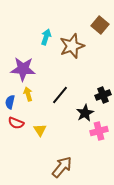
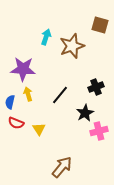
brown square: rotated 24 degrees counterclockwise
black cross: moved 7 px left, 8 px up
yellow triangle: moved 1 px left, 1 px up
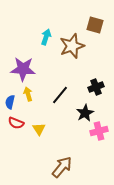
brown square: moved 5 px left
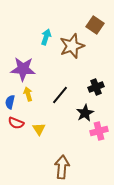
brown square: rotated 18 degrees clockwise
brown arrow: rotated 35 degrees counterclockwise
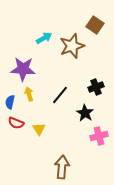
cyan arrow: moved 2 px left, 1 px down; rotated 42 degrees clockwise
yellow arrow: moved 1 px right
black star: rotated 12 degrees counterclockwise
pink cross: moved 5 px down
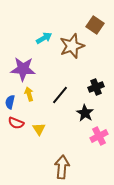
pink cross: rotated 12 degrees counterclockwise
